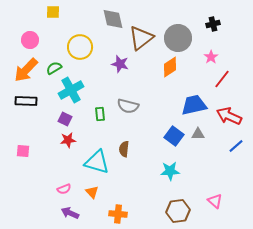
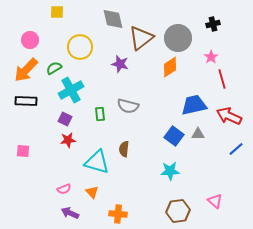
yellow square: moved 4 px right
red line: rotated 54 degrees counterclockwise
blue line: moved 3 px down
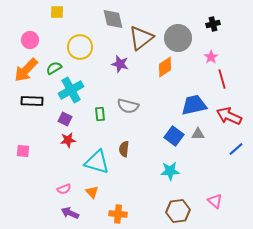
orange diamond: moved 5 px left
black rectangle: moved 6 px right
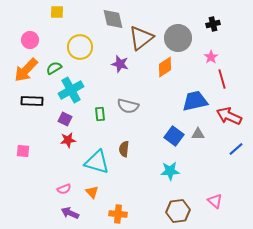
blue trapezoid: moved 1 px right, 4 px up
